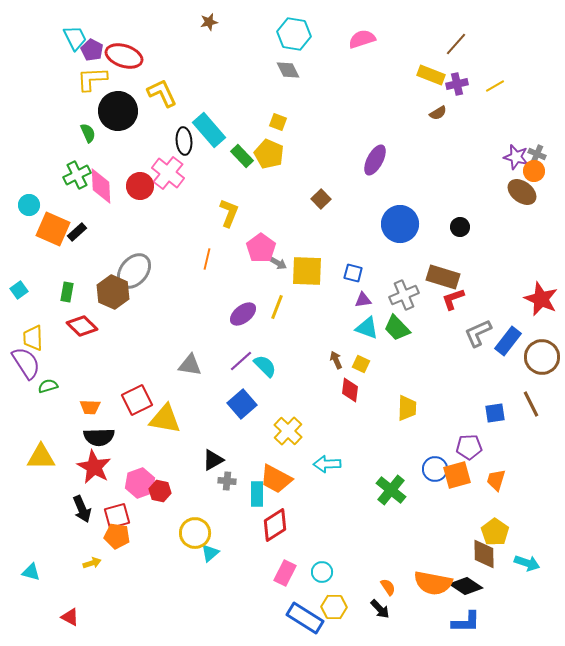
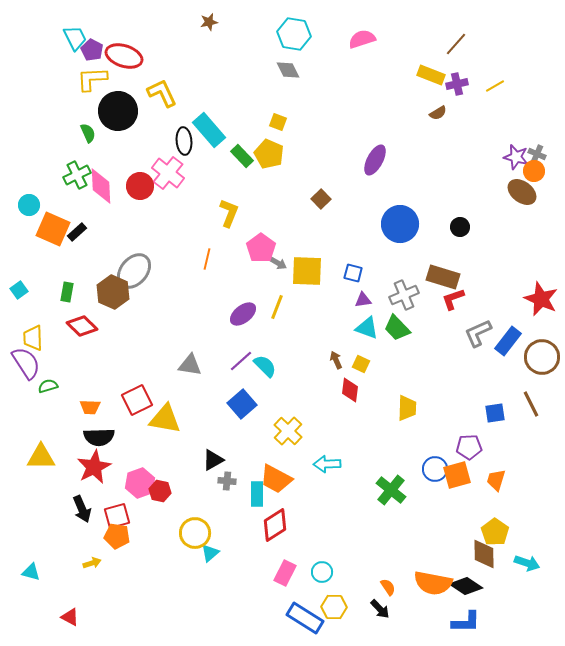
red star at (94, 467): rotated 16 degrees clockwise
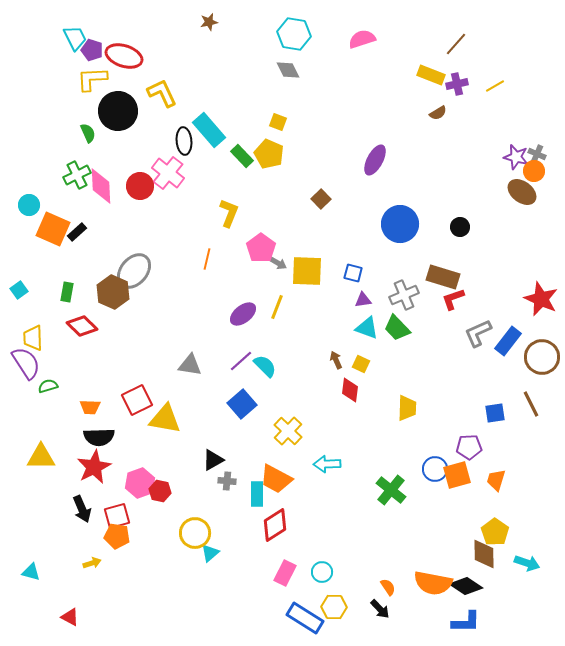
purple pentagon at (92, 50): rotated 10 degrees counterclockwise
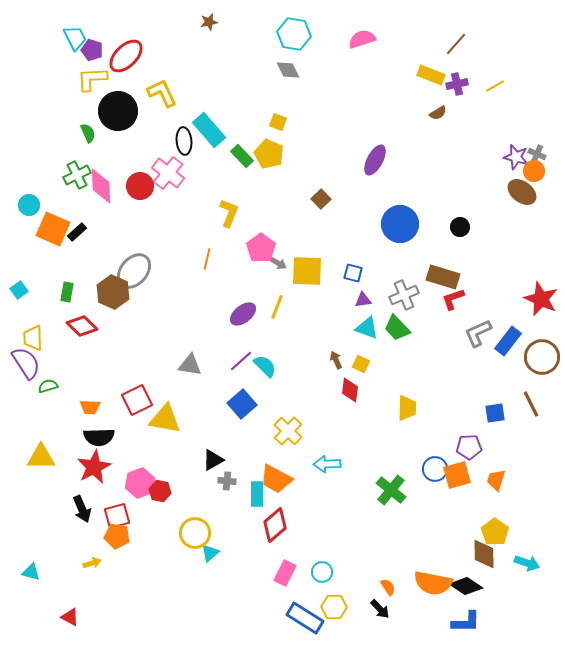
red ellipse at (124, 56): moved 2 px right; rotated 63 degrees counterclockwise
red diamond at (275, 525): rotated 8 degrees counterclockwise
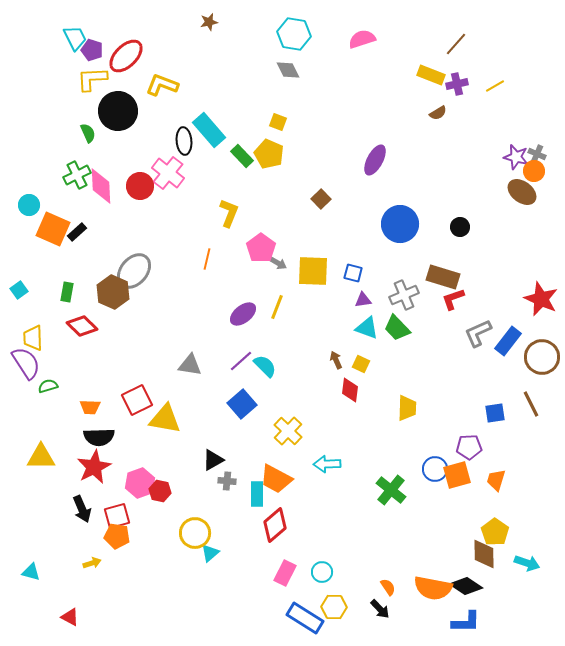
yellow L-shape at (162, 93): moved 8 px up; rotated 44 degrees counterclockwise
yellow square at (307, 271): moved 6 px right
orange semicircle at (433, 583): moved 5 px down
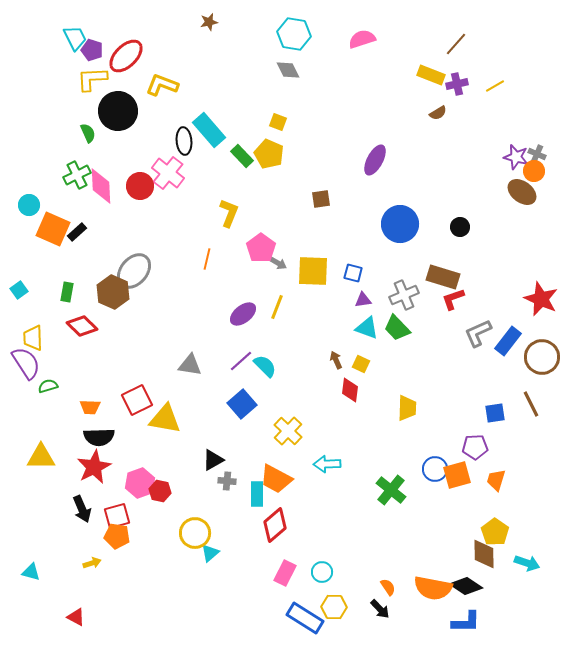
brown square at (321, 199): rotated 36 degrees clockwise
purple pentagon at (469, 447): moved 6 px right
red triangle at (70, 617): moved 6 px right
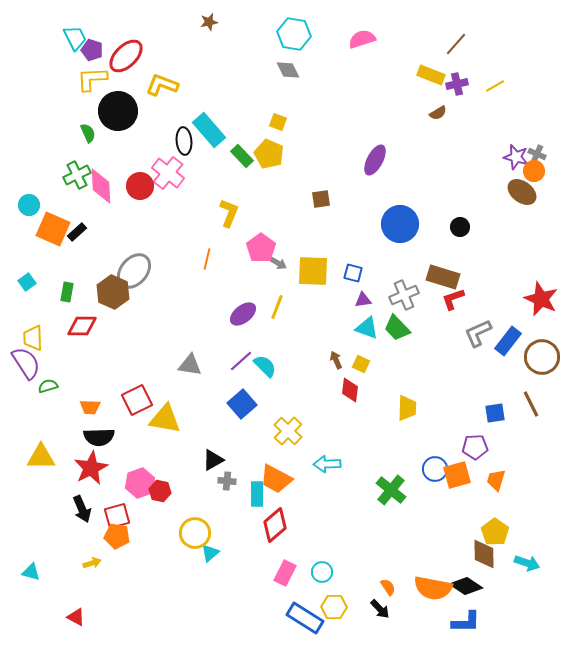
cyan square at (19, 290): moved 8 px right, 8 px up
red diamond at (82, 326): rotated 44 degrees counterclockwise
red star at (94, 467): moved 3 px left, 1 px down
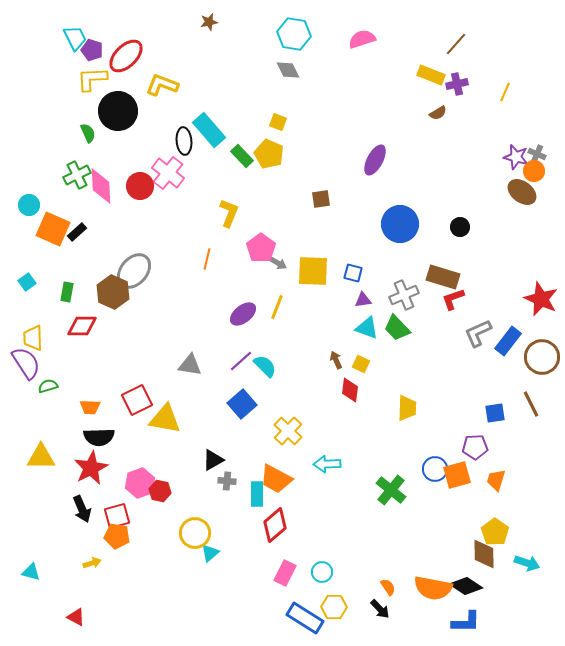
yellow line at (495, 86): moved 10 px right, 6 px down; rotated 36 degrees counterclockwise
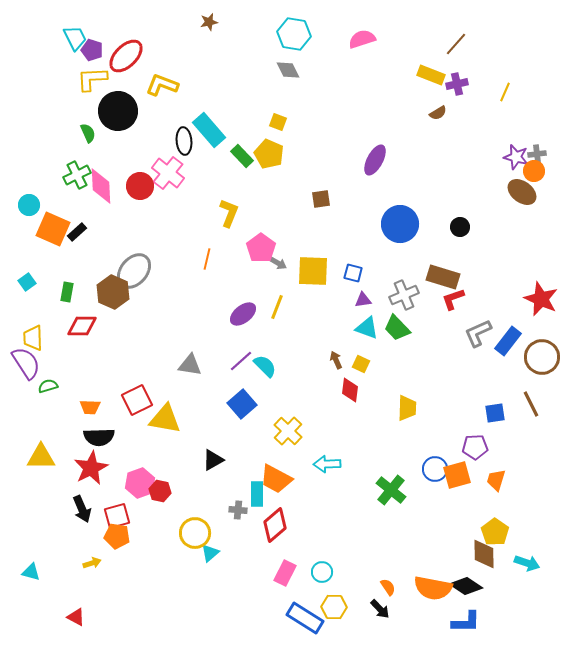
gray cross at (537, 154): rotated 30 degrees counterclockwise
gray cross at (227, 481): moved 11 px right, 29 px down
